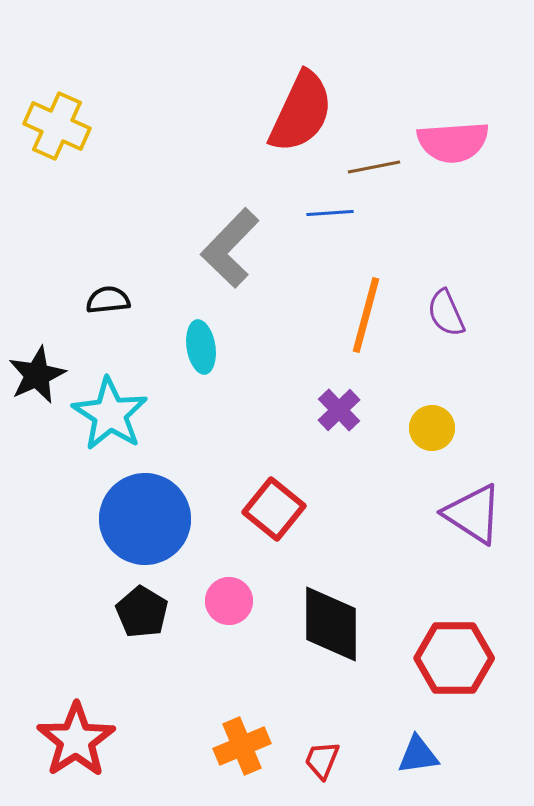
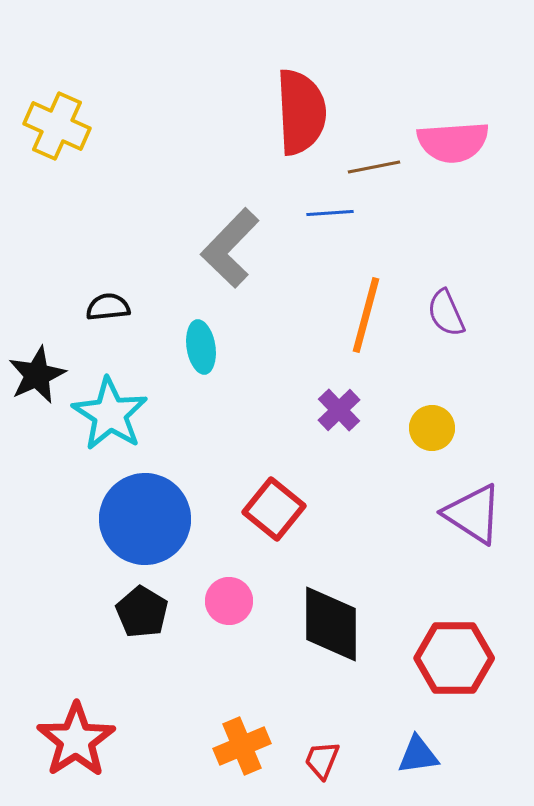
red semicircle: rotated 28 degrees counterclockwise
black semicircle: moved 7 px down
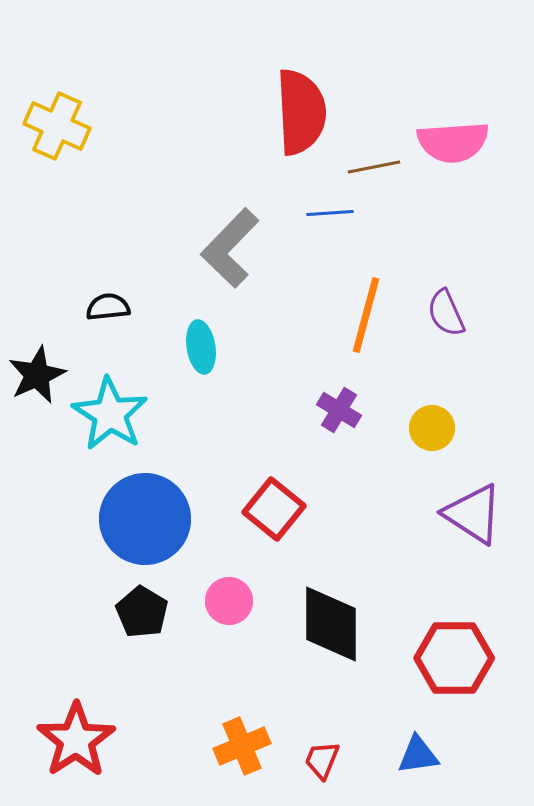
purple cross: rotated 15 degrees counterclockwise
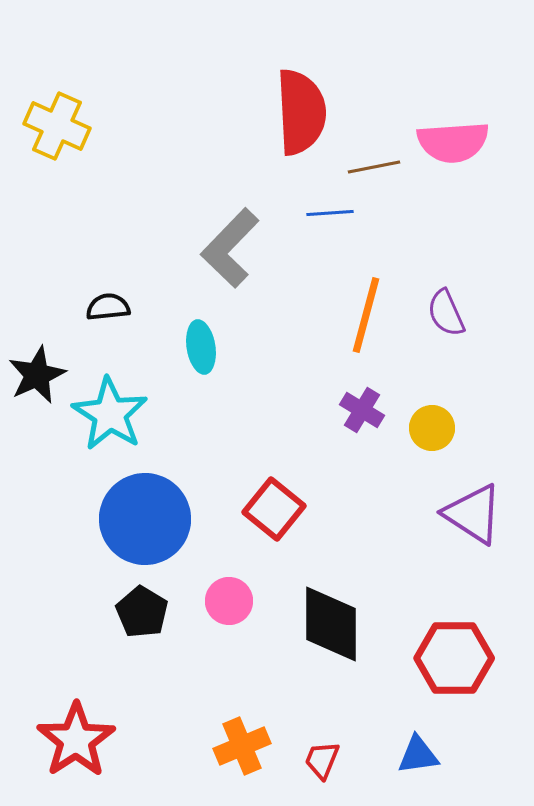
purple cross: moved 23 px right
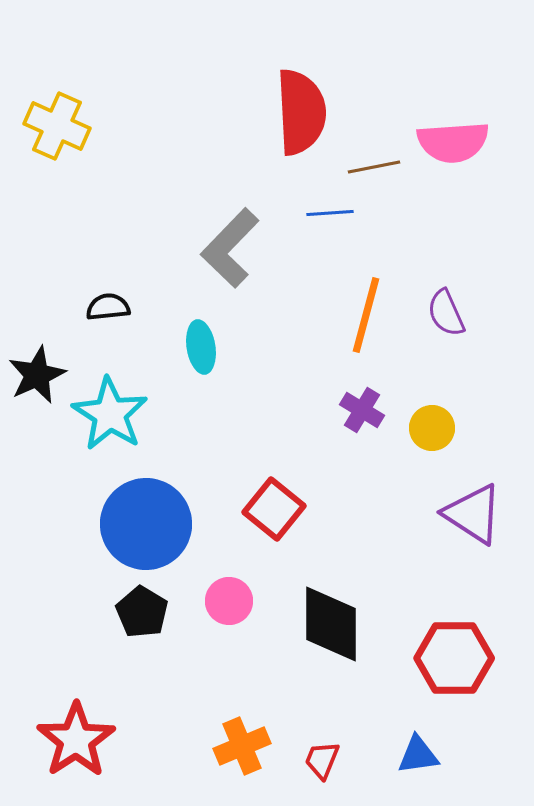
blue circle: moved 1 px right, 5 px down
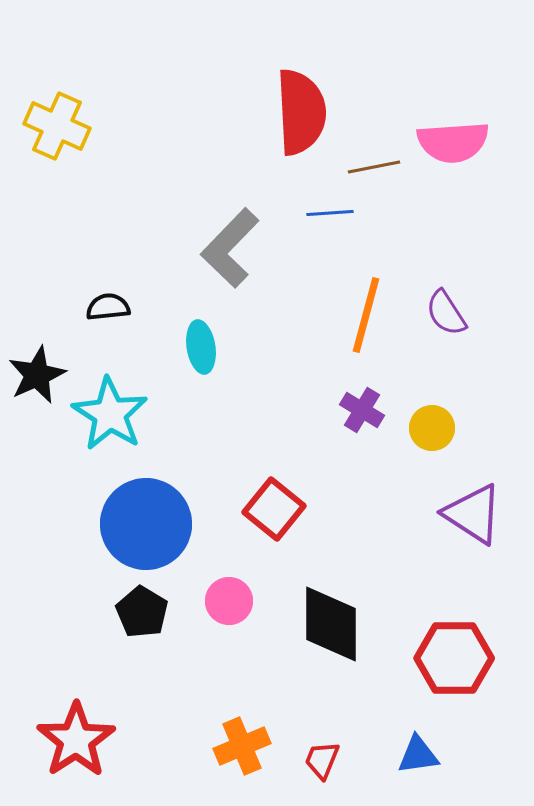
purple semicircle: rotated 9 degrees counterclockwise
